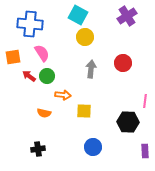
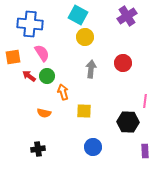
orange arrow: moved 3 px up; rotated 112 degrees counterclockwise
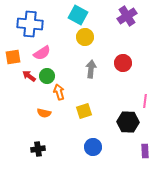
pink semicircle: rotated 90 degrees clockwise
orange arrow: moved 4 px left
yellow square: rotated 21 degrees counterclockwise
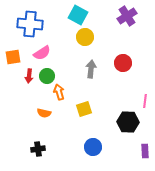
red arrow: rotated 120 degrees counterclockwise
yellow square: moved 2 px up
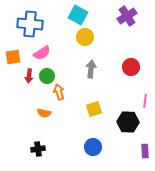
red circle: moved 8 px right, 4 px down
yellow square: moved 10 px right
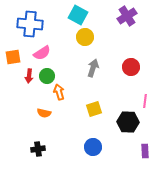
gray arrow: moved 2 px right, 1 px up; rotated 12 degrees clockwise
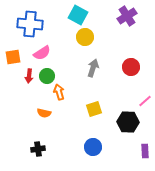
pink line: rotated 40 degrees clockwise
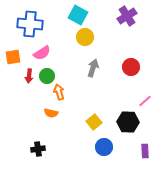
yellow square: moved 13 px down; rotated 21 degrees counterclockwise
orange semicircle: moved 7 px right
blue circle: moved 11 px right
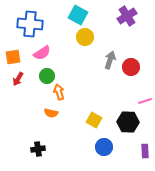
gray arrow: moved 17 px right, 8 px up
red arrow: moved 11 px left, 3 px down; rotated 24 degrees clockwise
pink line: rotated 24 degrees clockwise
yellow square: moved 2 px up; rotated 21 degrees counterclockwise
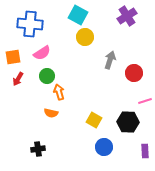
red circle: moved 3 px right, 6 px down
